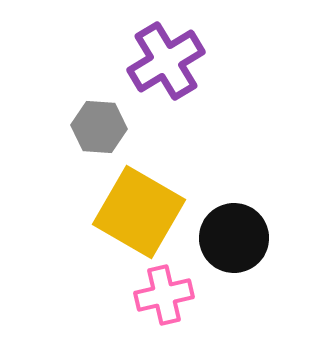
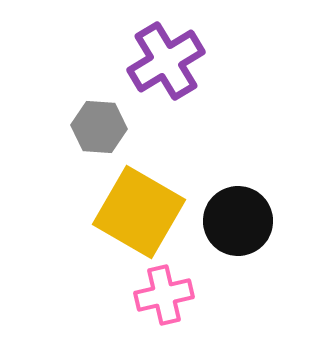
black circle: moved 4 px right, 17 px up
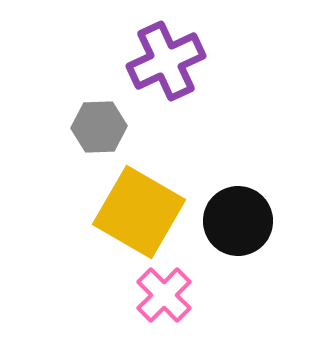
purple cross: rotated 6 degrees clockwise
gray hexagon: rotated 6 degrees counterclockwise
pink cross: rotated 32 degrees counterclockwise
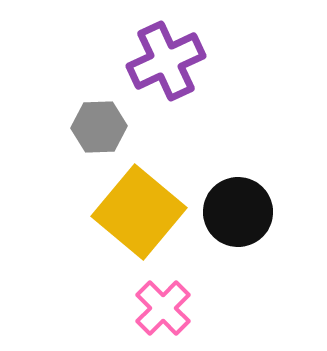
yellow square: rotated 10 degrees clockwise
black circle: moved 9 px up
pink cross: moved 1 px left, 13 px down
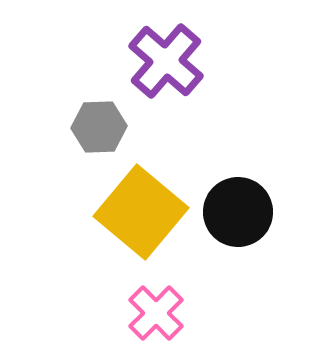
purple cross: rotated 24 degrees counterclockwise
yellow square: moved 2 px right
pink cross: moved 7 px left, 5 px down
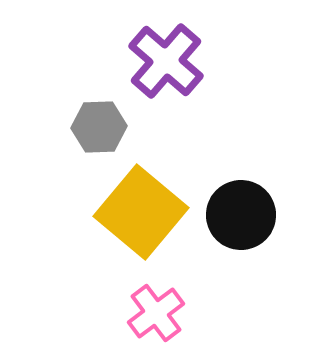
black circle: moved 3 px right, 3 px down
pink cross: rotated 8 degrees clockwise
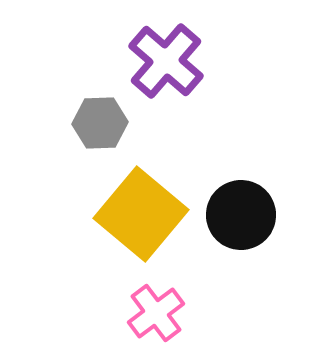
gray hexagon: moved 1 px right, 4 px up
yellow square: moved 2 px down
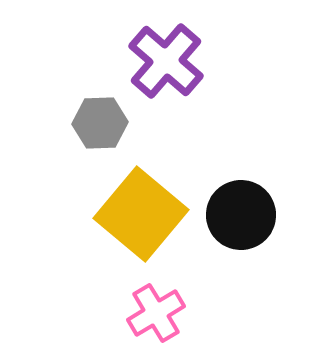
pink cross: rotated 6 degrees clockwise
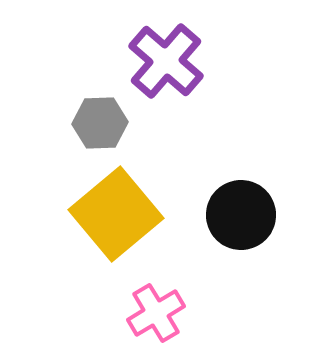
yellow square: moved 25 px left; rotated 10 degrees clockwise
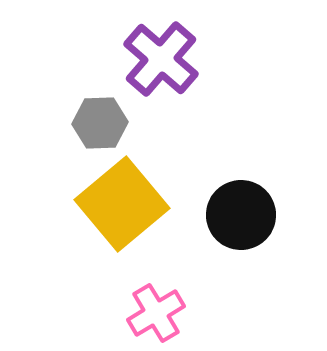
purple cross: moved 5 px left, 2 px up
yellow square: moved 6 px right, 10 px up
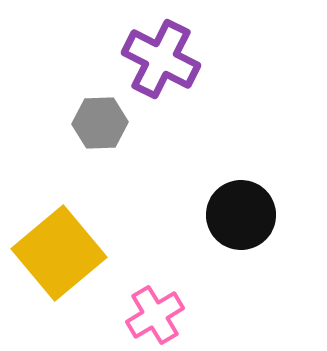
purple cross: rotated 14 degrees counterclockwise
yellow square: moved 63 px left, 49 px down
pink cross: moved 1 px left, 2 px down
